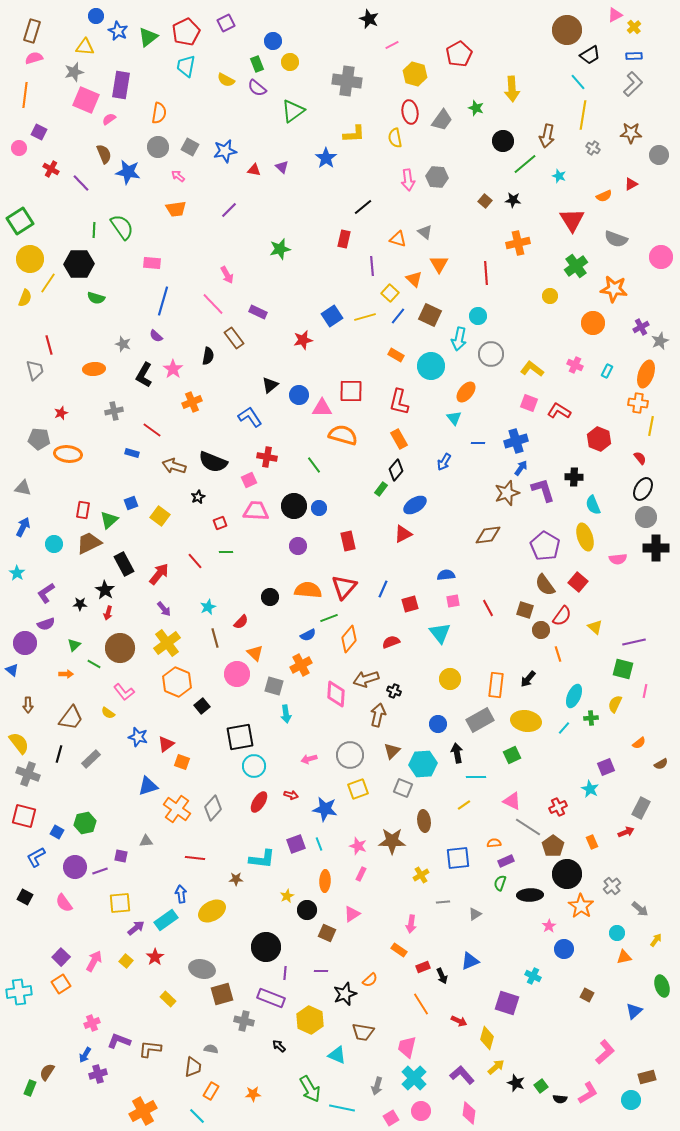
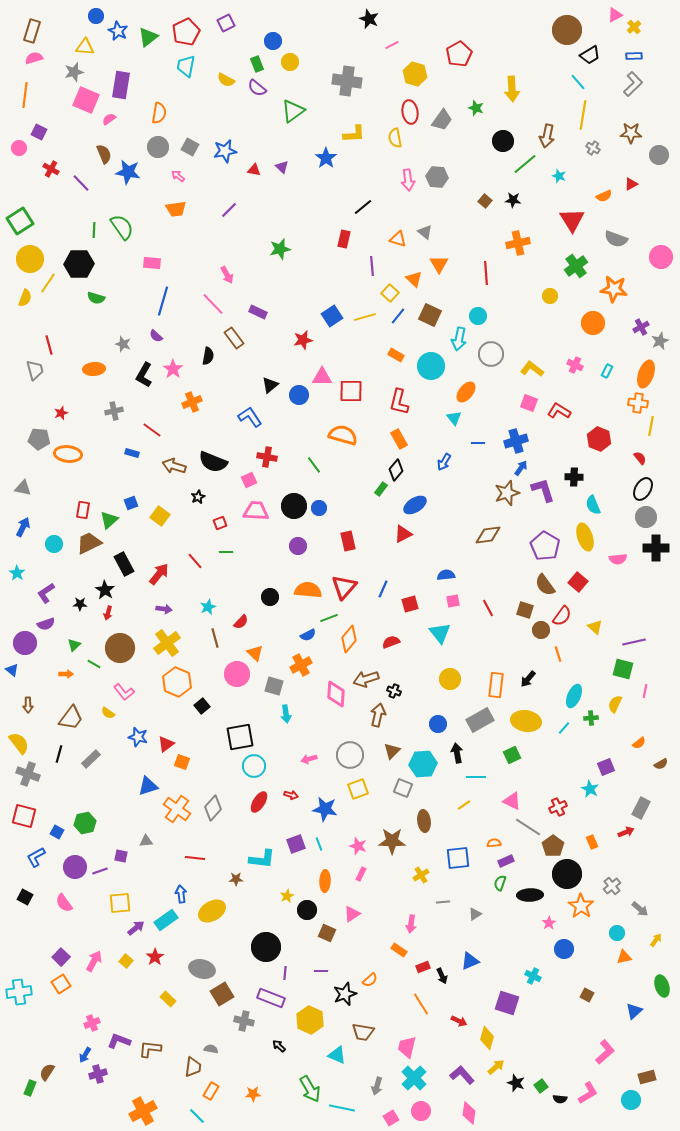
pink triangle at (322, 408): moved 31 px up
purple arrow at (164, 609): rotated 42 degrees counterclockwise
pink star at (549, 926): moved 3 px up
brown square at (222, 994): rotated 15 degrees counterclockwise
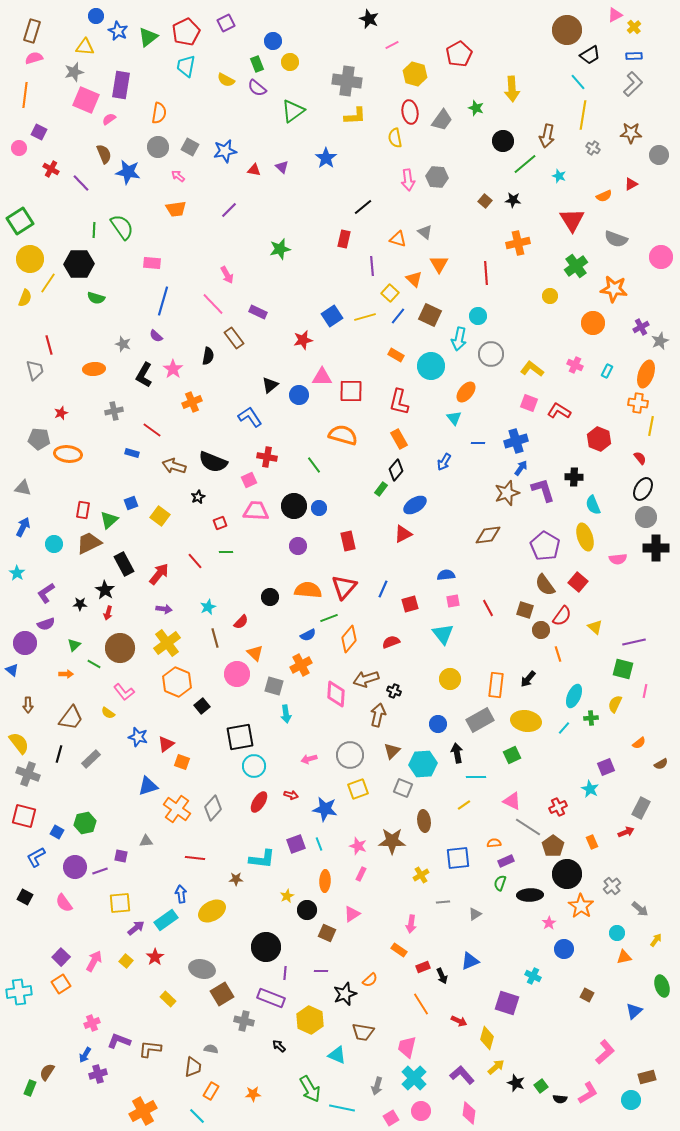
yellow L-shape at (354, 134): moved 1 px right, 18 px up
cyan triangle at (440, 633): moved 3 px right, 1 px down
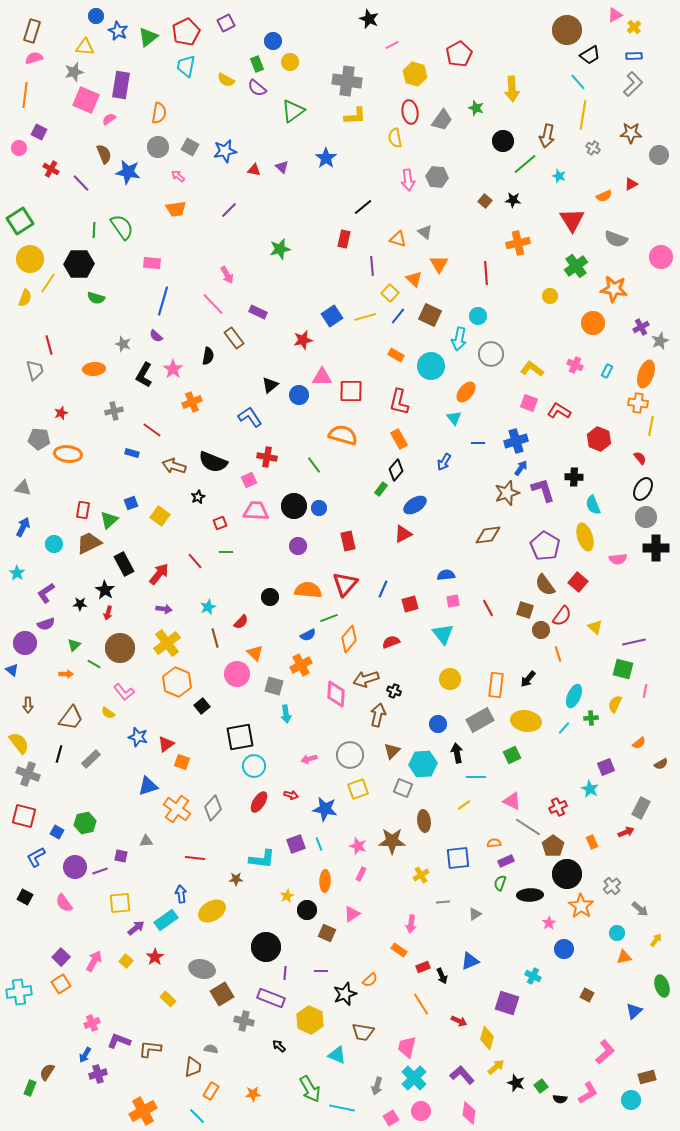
red triangle at (344, 587): moved 1 px right, 3 px up
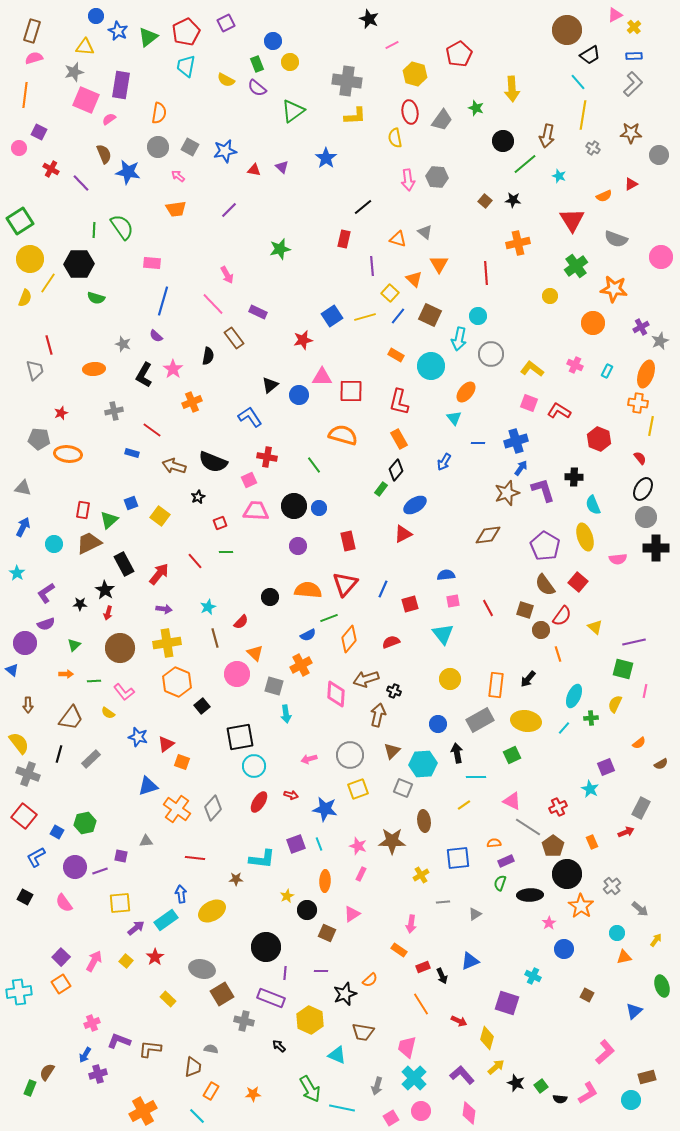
yellow cross at (167, 643): rotated 28 degrees clockwise
green line at (94, 664): moved 17 px down; rotated 32 degrees counterclockwise
red square at (24, 816): rotated 25 degrees clockwise
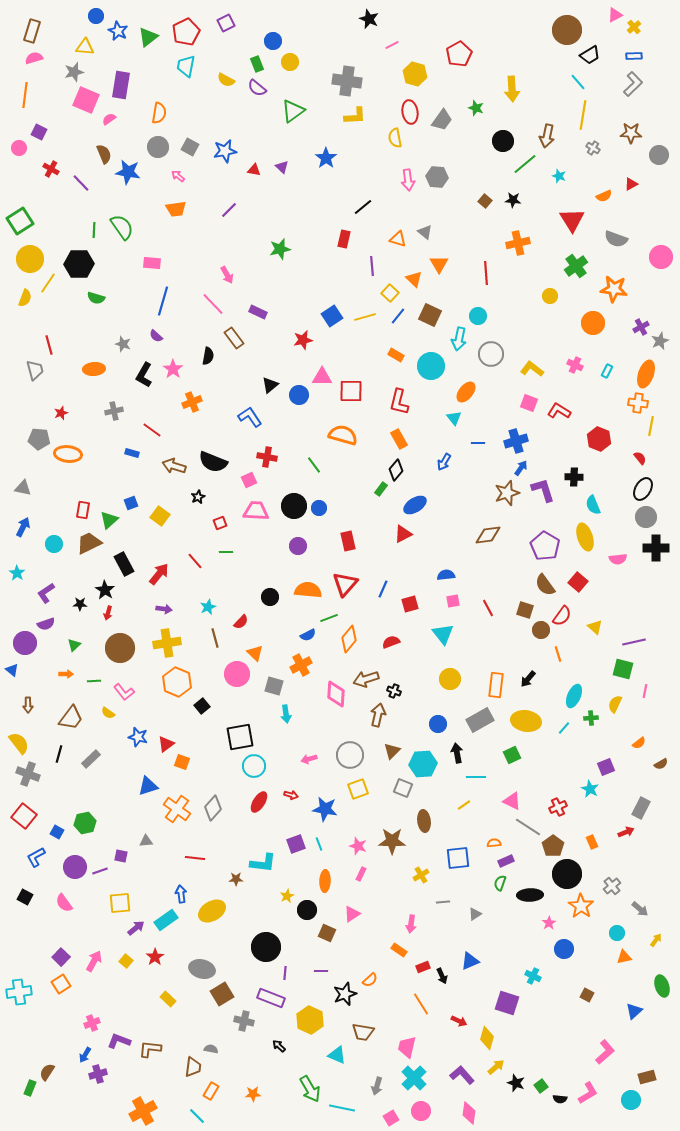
cyan L-shape at (262, 859): moved 1 px right, 4 px down
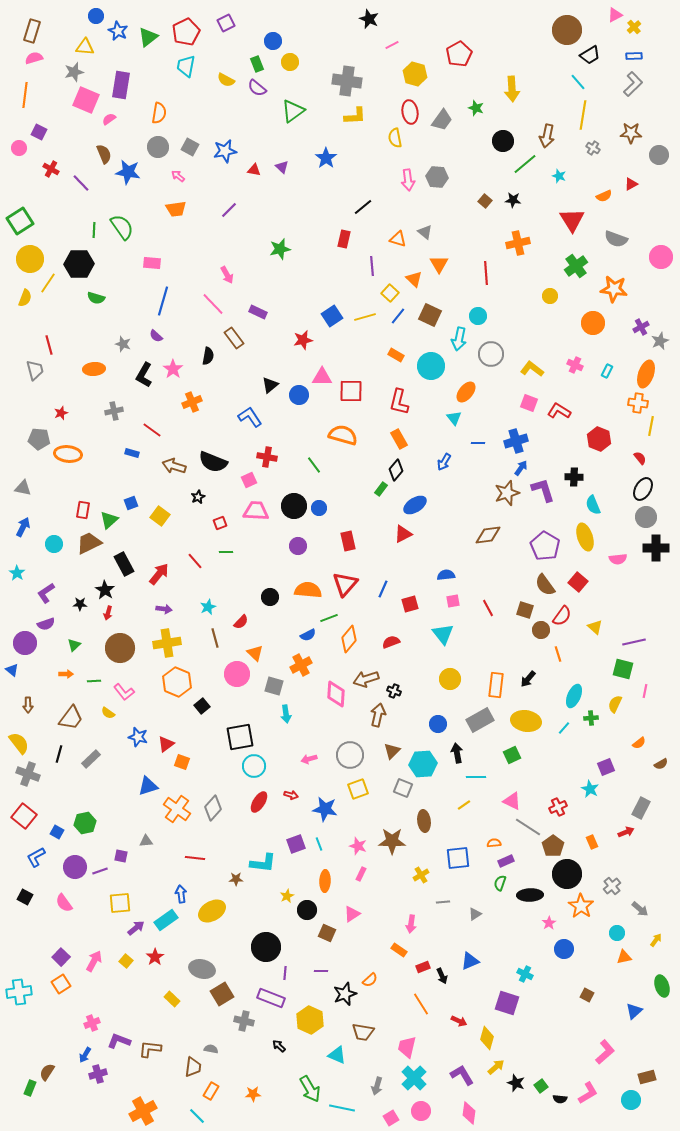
cyan cross at (533, 976): moved 8 px left, 2 px up
yellow rectangle at (168, 999): moved 4 px right
purple L-shape at (462, 1075): rotated 10 degrees clockwise
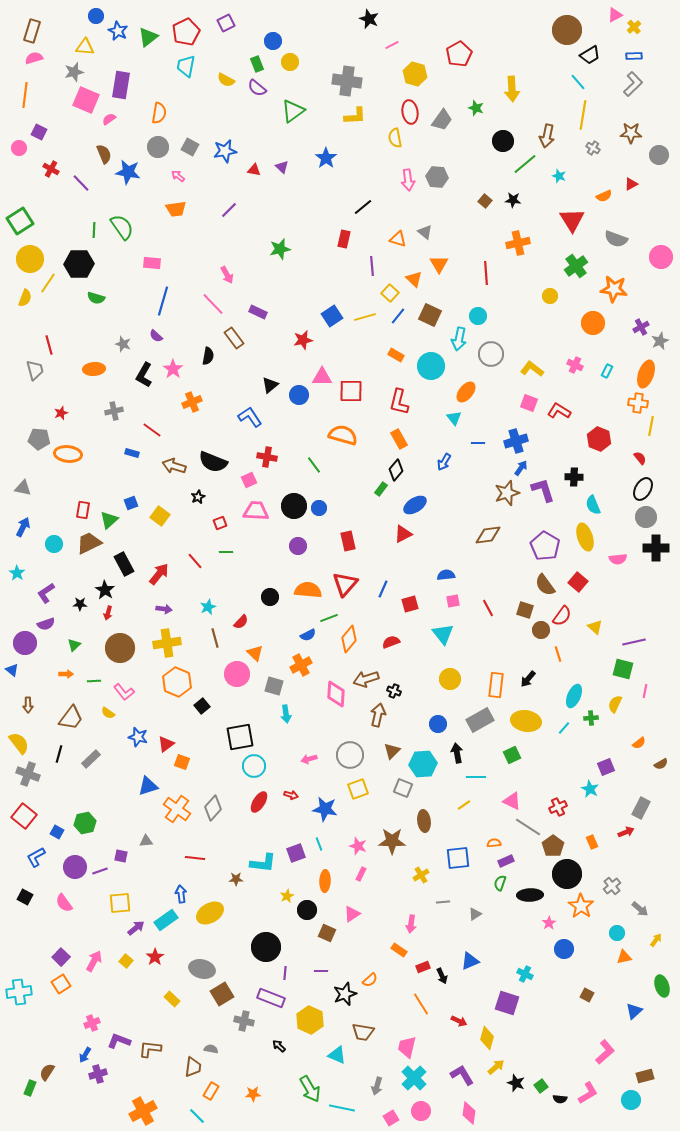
purple square at (296, 844): moved 9 px down
yellow ellipse at (212, 911): moved 2 px left, 2 px down
brown rectangle at (647, 1077): moved 2 px left, 1 px up
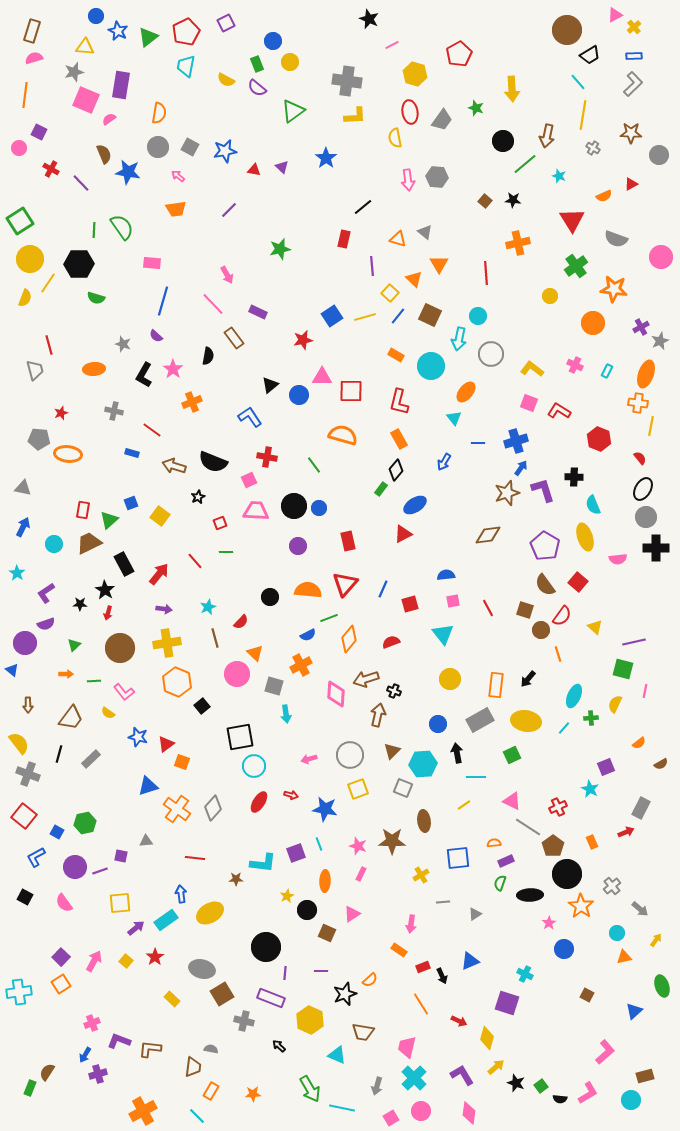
gray cross at (114, 411): rotated 24 degrees clockwise
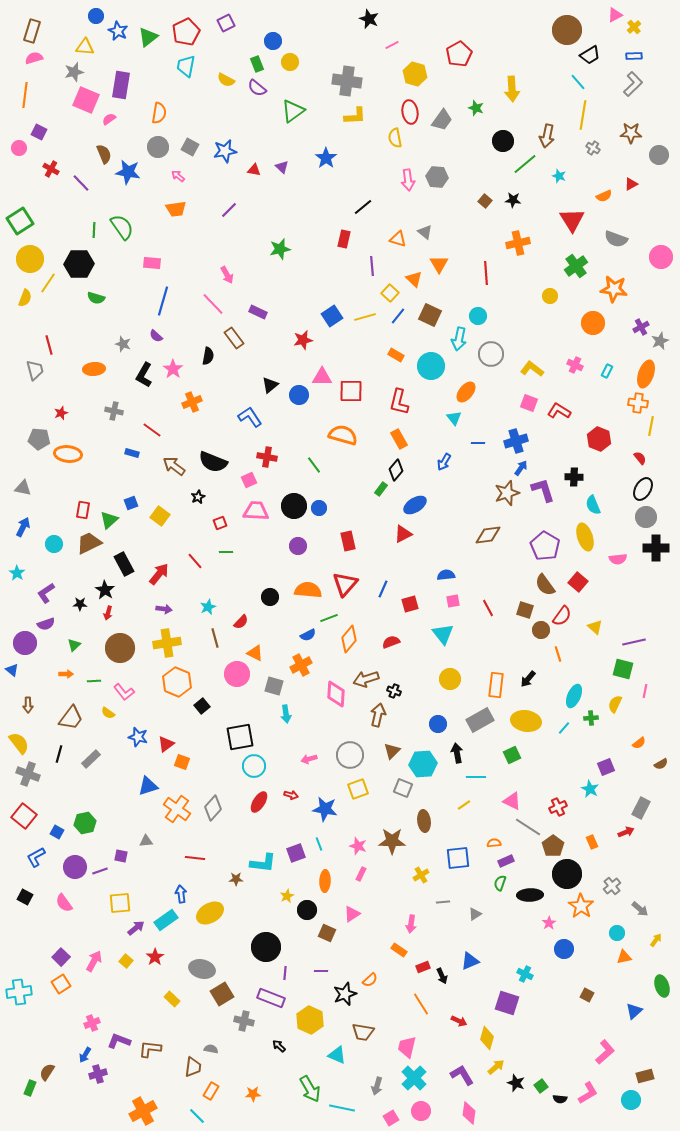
brown arrow at (174, 466): rotated 20 degrees clockwise
orange triangle at (255, 653): rotated 18 degrees counterclockwise
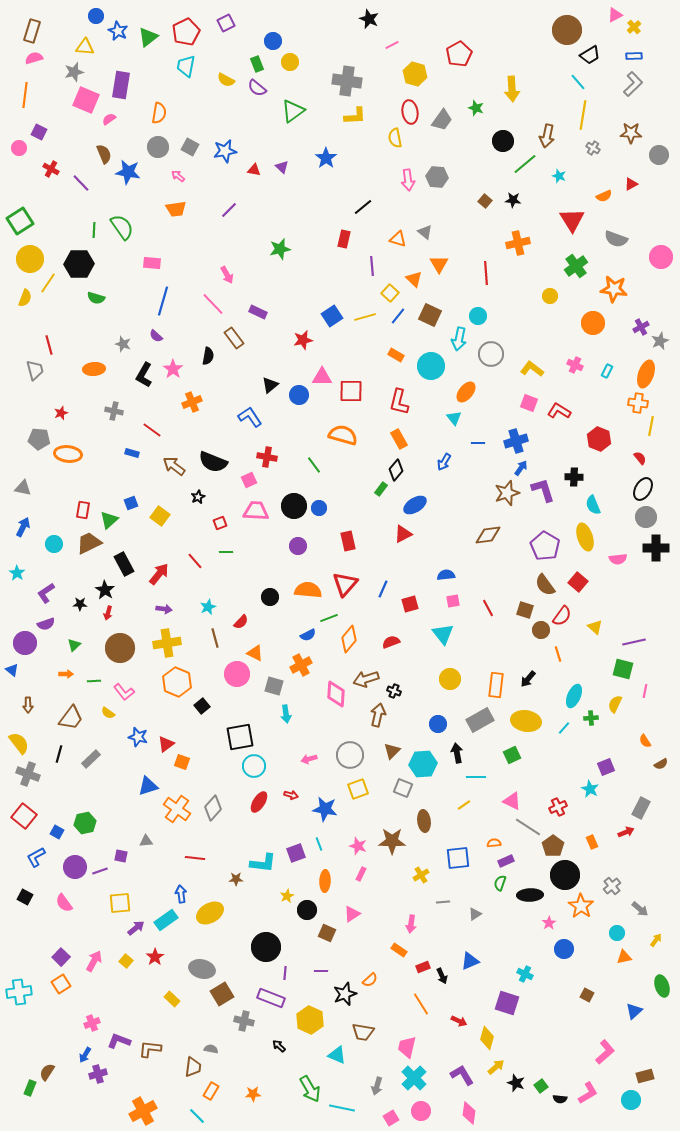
orange semicircle at (639, 743): moved 6 px right, 2 px up; rotated 96 degrees clockwise
black circle at (567, 874): moved 2 px left, 1 px down
